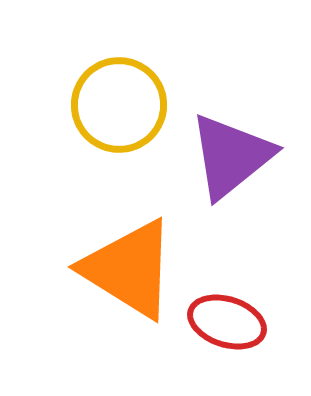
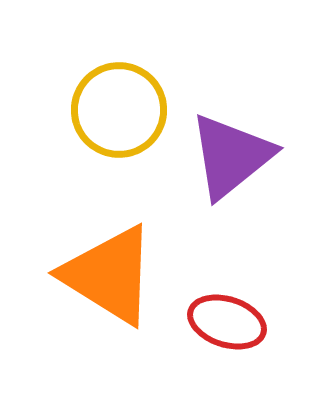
yellow circle: moved 5 px down
orange triangle: moved 20 px left, 6 px down
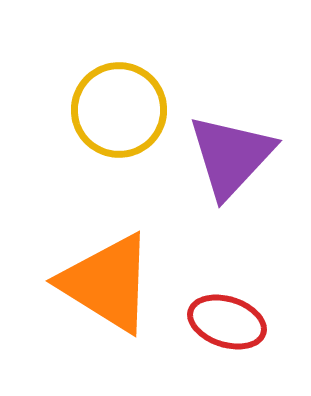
purple triangle: rotated 8 degrees counterclockwise
orange triangle: moved 2 px left, 8 px down
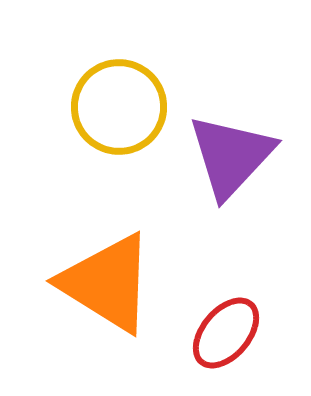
yellow circle: moved 3 px up
red ellipse: moved 1 px left, 11 px down; rotated 68 degrees counterclockwise
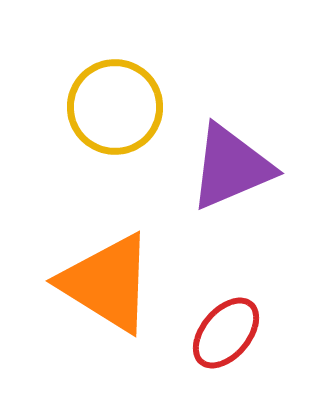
yellow circle: moved 4 px left
purple triangle: moved 11 px down; rotated 24 degrees clockwise
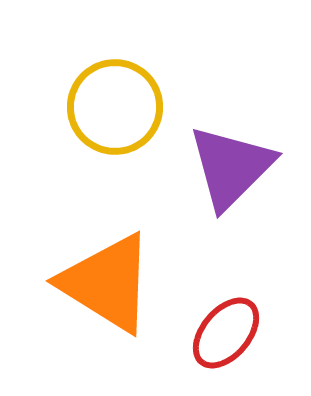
purple triangle: rotated 22 degrees counterclockwise
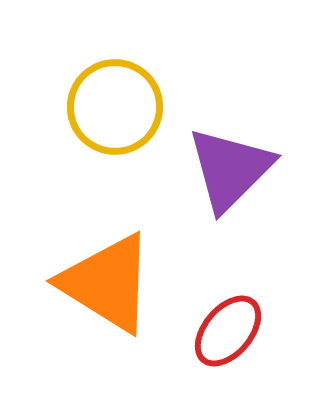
purple triangle: moved 1 px left, 2 px down
red ellipse: moved 2 px right, 2 px up
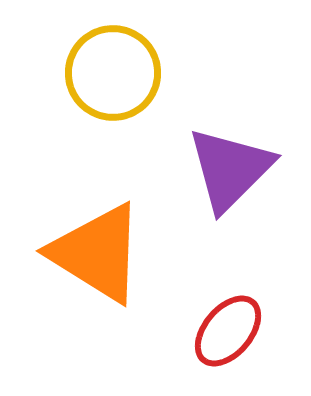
yellow circle: moved 2 px left, 34 px up
orange triangle: moved 10 px left, 30 px up
